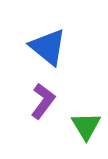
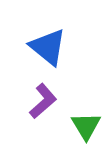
purple L-shape: rotated 12 degrees clockwise
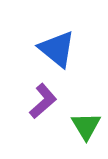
blue triangle: moved 9 px right, 2 px down
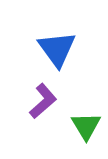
blue triangle: rotated 15 degrees clockwise
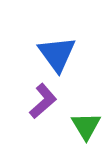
blue triangle: moved 5 px down
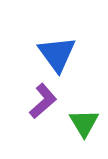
green triangle: moved 2 px left, 3 px up
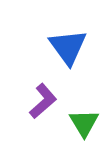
blue triangle: moved 11 px right, 7 px up
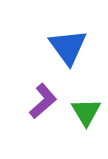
green triangle: moved 2 px right, 11 px up
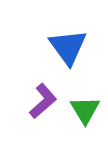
green triangle: moved 1 px left, 2 px up
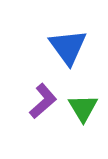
green triangle: moved 2 px left, 2 px up
